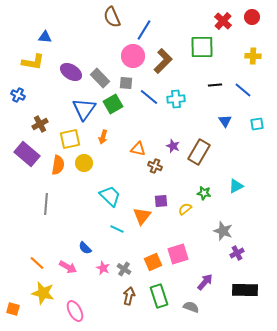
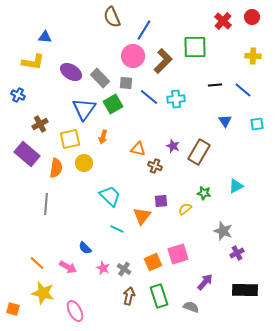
green square at (202, 47): moved 7 px left
orange semicircle at (58, 165): moved 2 px left, 3 px down
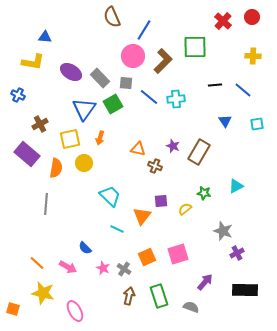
orange arrow at (103, 137): moved 3 px left, 1 px down
orange square at (153, 262): moved 6 px left, 5 px up
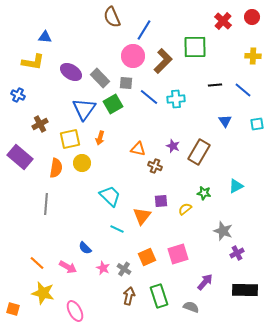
purple rectangle at (27, 154): moved 7 px left, 3 px down
yellow circle at (84, 163): moved 2 px left
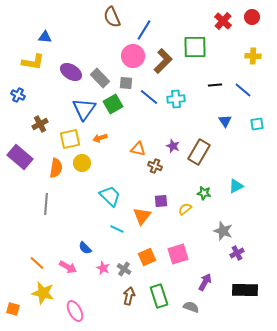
orange arrow at (100, 138): rotated 56 degrees clockwise
purple arrow at (205, 282): rotated 12 degrees counterclockwise
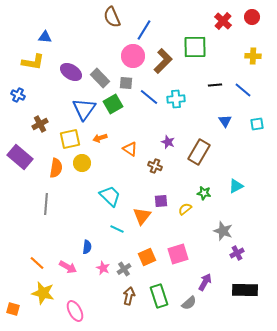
purple star at (173, 146): moved 5 px left, 4 px up
orange triangle at (138, 149): moved 8 px left; rotated 21 degrees clockwise
blue semicircle at (85, 248): moved 2 px right, 1 px up; rotated 128 degrees counterclockwise
gray cross at (124, 269): rotated 24 degrees clockwise
gray semicircle at (191, 307): moved 2 px left, 4 px up; rotated 119 degrees clockwise
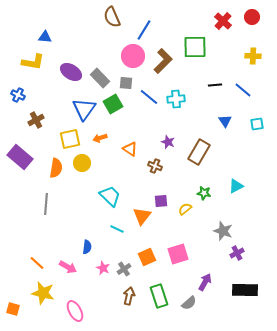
brown cross at (40, 124): moved 4 px left, 4 px up
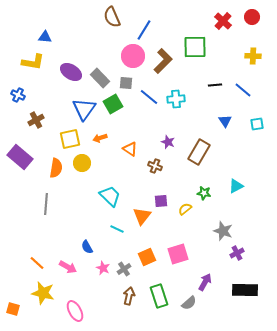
blue semicircle at (87, 247): rotated 144 degrees clockwise
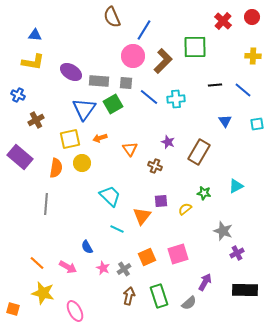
blue triangle at (45, 37): moved 10 px left, 2 px up
gray rectangle at (100, 78): moved 1 px left, 3 px down; rotated 42 degrees counterclockwise
orange triangle at (130, 149): rotated 21 degrees clockwise
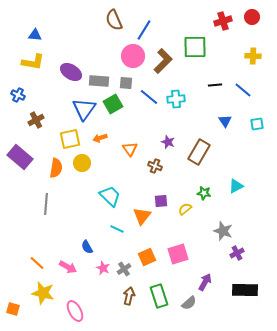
brown semicircle at (112, 17): moved 2 px right, 3 px down
red cross at (223, 21): rotated 30 degrees clockwise
